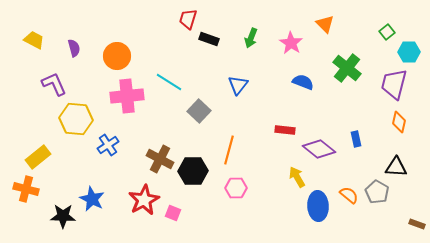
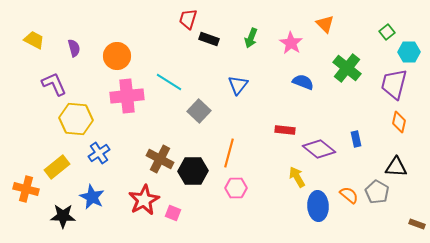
blue cross: moved 9 px left, 8 px down
orange line: moved 3 px down
yellow rectangle: moved 19 px right, 10 px down
blue star: moved 2 px up
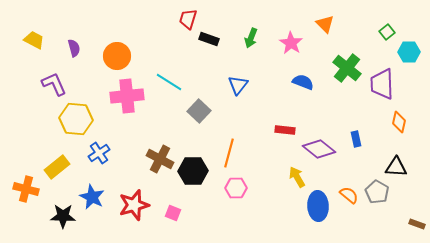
purple trapezoid: moved 12 px left; rotated 16 degrees counterclockwise
red star: moved 10 px left, 5 px down; rotated 12 degrees clockwise
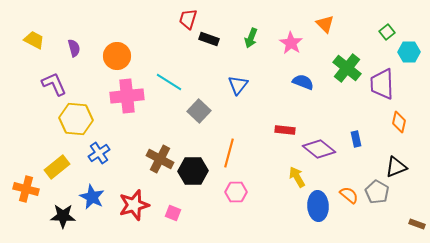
black triangle: rotated 25 degrees counterclockwise
pink hexagon: moved 4 px down
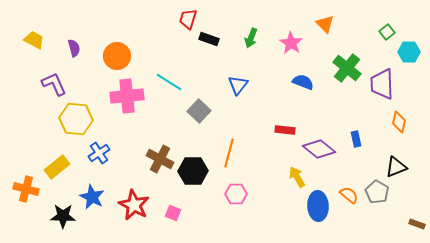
pink hexagon: moved 2 px down
red star: rotated 28 degrees counterclockwise
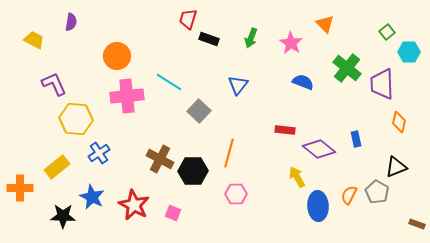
purple semicircle: moved 3 px left, 26 px up; rotated 24 degrees clockwise
orange cross: moved 6 px left, 1 px up; rotated 15 degrees counterclockwise
orange semicircle: rotated 102 degrees counterclockwise
